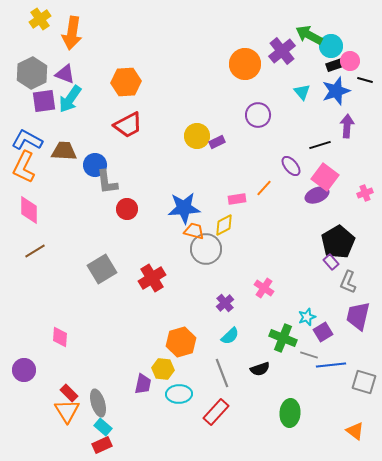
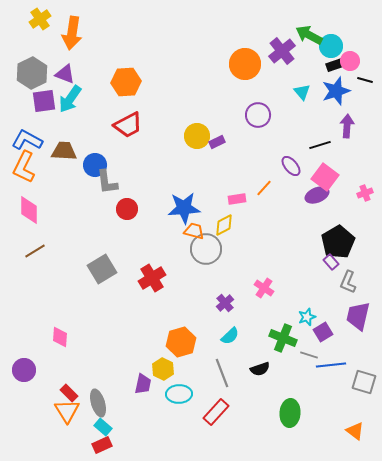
yellow hexagon at (163, 369): rotated 20 degrees clockwise
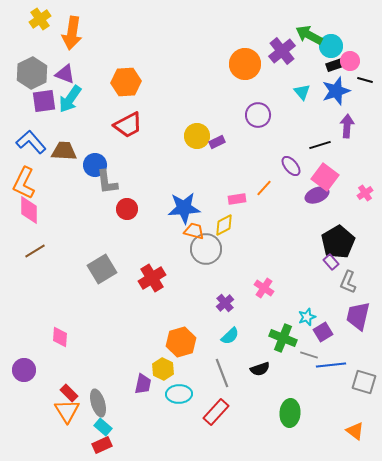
blue L-shape at (27, 140): moved 4 px right, 2 px down; rotated 20 degrees clockwise
orange L-shape at (24, 167): moved 16 px down
pink cross at (365, 193): rotated 14 degrees counterclockwise
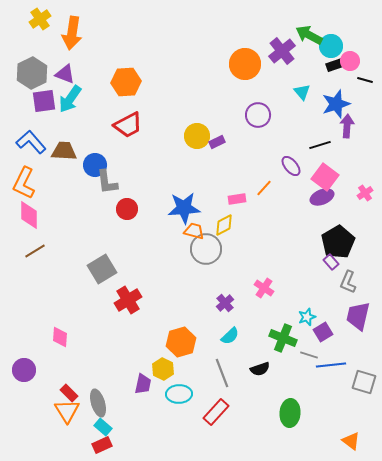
blue star at (336, 91): moved 13 px down
purple ellipse at (317, 195): moved 5 px right, 2 px down
pink diamond at (29, 210): moved 5 px down
red cross at (152, 278): moved 24 px left, 22 px down
orange triangle at (355, 431): moved 4 px left, 10 px down
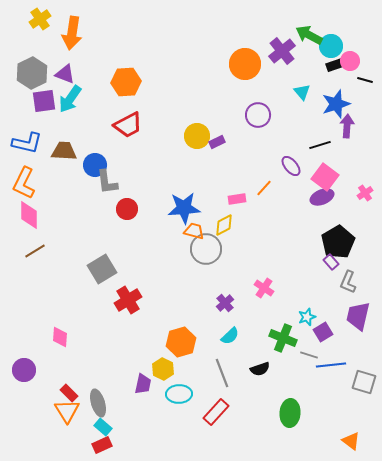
blue L-shape at (31, 142): moved 4 px left, 1 px down; rotated 144 degrees clockwise
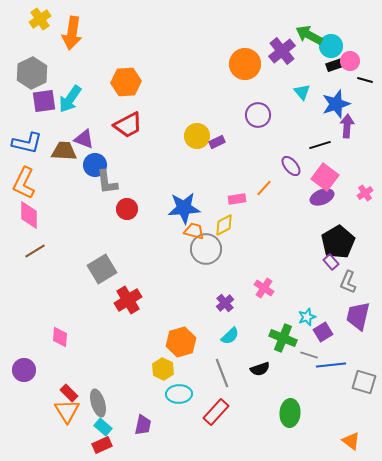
purple triangle at (65, 74): moved 19 px right, 65 px down
purple trapezoid at (143, 384): moved 41 px down
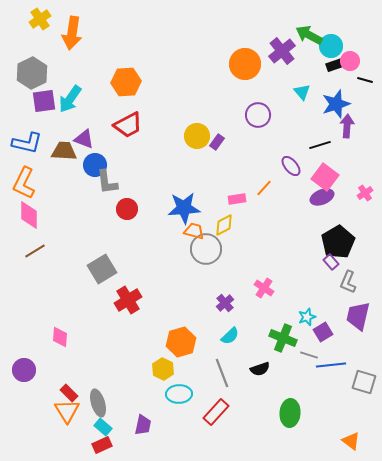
purple rectangle at (217, 142): rotated 28 degrees counterclockwise
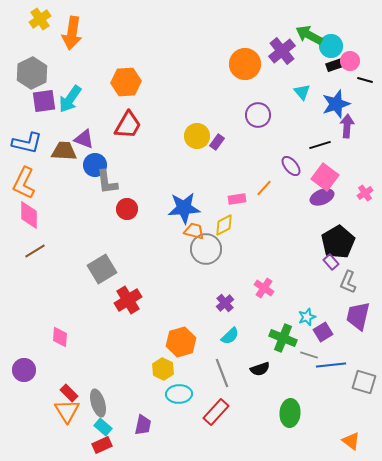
red trapezoid at (128, 125): rotated 32 degrees counterclockwise
